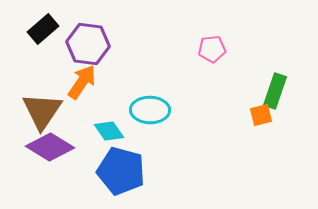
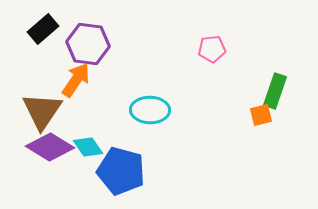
orange arrow: moved 6 px left, 2 px up
cyan diamond: moved 21 px left, 16 px down
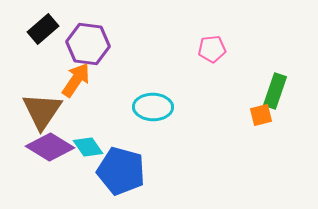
cyan ellipse: moved 3 px right, 3 px up
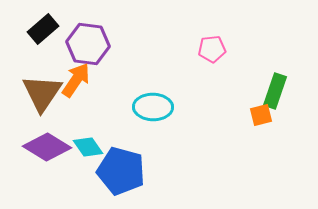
brown triangle: moved 18 px up
purple diamond: moved 3 px left
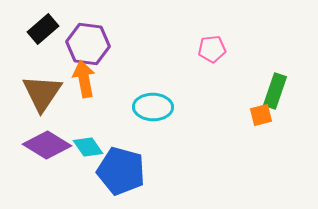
orange arrow: moved 8 px right, 1 px up; rotated 45 degrees counterclockwise
purple diamond: moved 2 px up
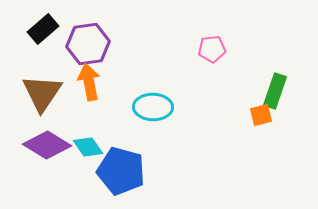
purple hexagon: rotated 15 degrees counterclockwise
orange arrow: moved 5 px right, 3 px down
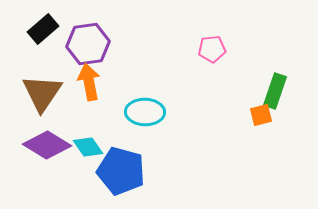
cyan ellipse: moved 8 px left, 5 px down
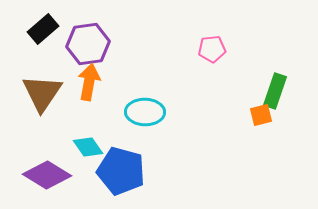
orange arrow: rotated 21 degrees clockwise
purple diamond: moved 30 px down
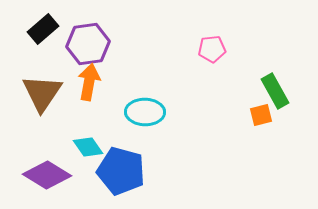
green rectangle: rotated 48 degrees counterclockwise
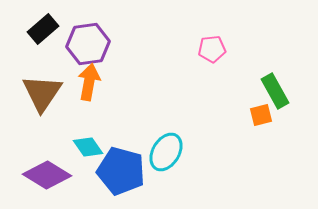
cyan ellipse: moved 21 px right, 40 px down; rotated 60 degrees counterclockwise
